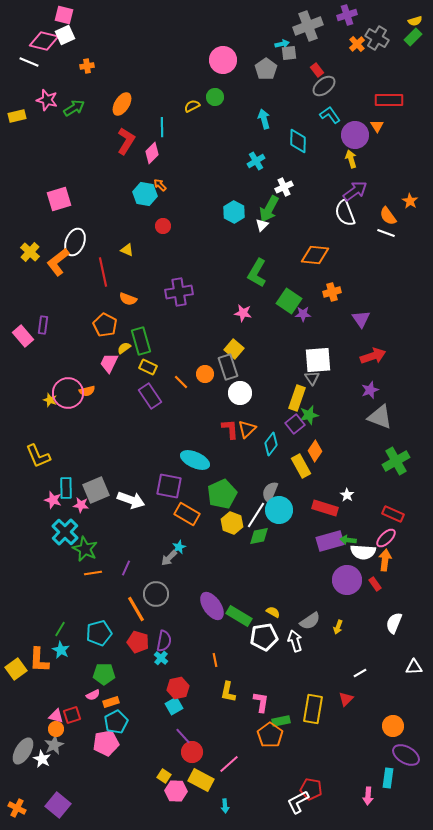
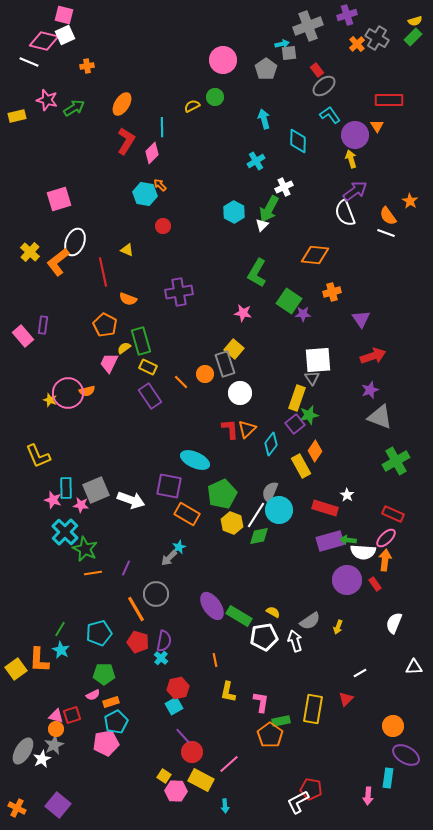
gray rectangle at (228, 367): moved 3 px left, 3 px up
white star at (42, 759): rotated 18 degrees clockwise
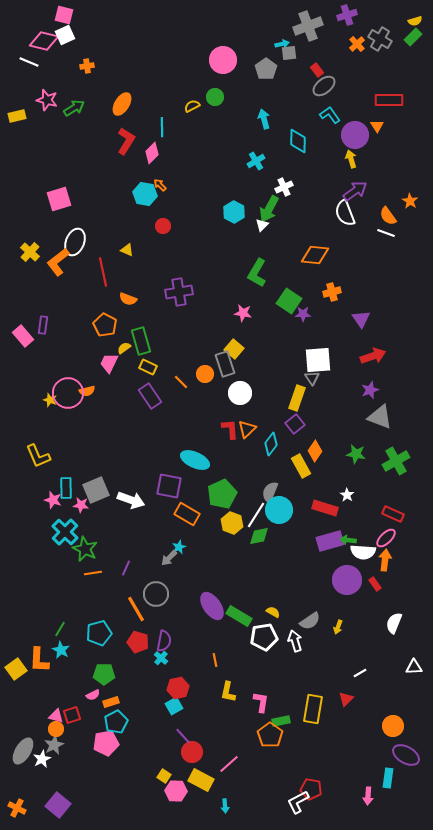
gray cross at (377, 38): moved 3 px right, 1 px down
green star at (309, 415): moved 47 px right, 39 px down; rotated 24 degrees clockwise
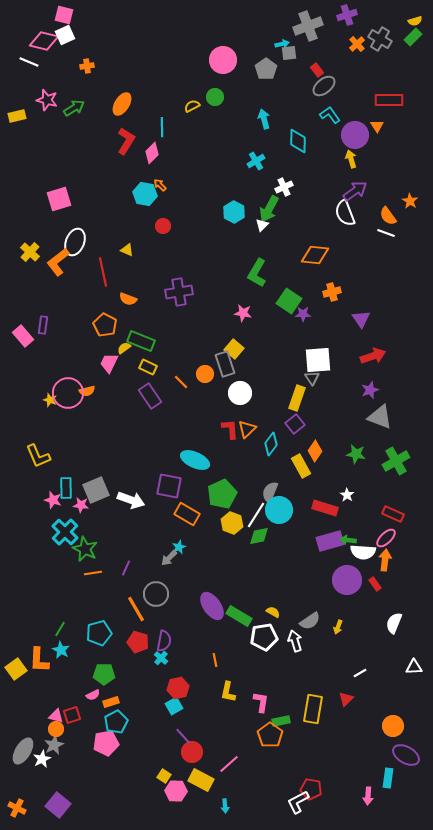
green rectangle at (141, 341): rotated 52 degrees counterclockwise
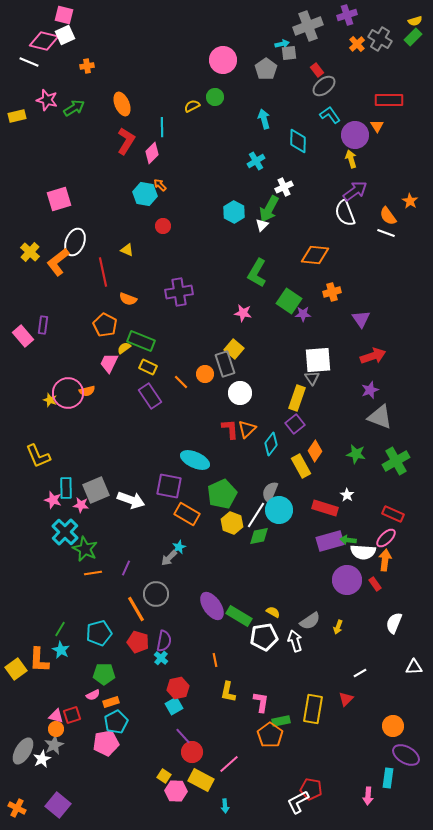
orange ellipse at (122, 104): rotated 55 degrees counterclockwise
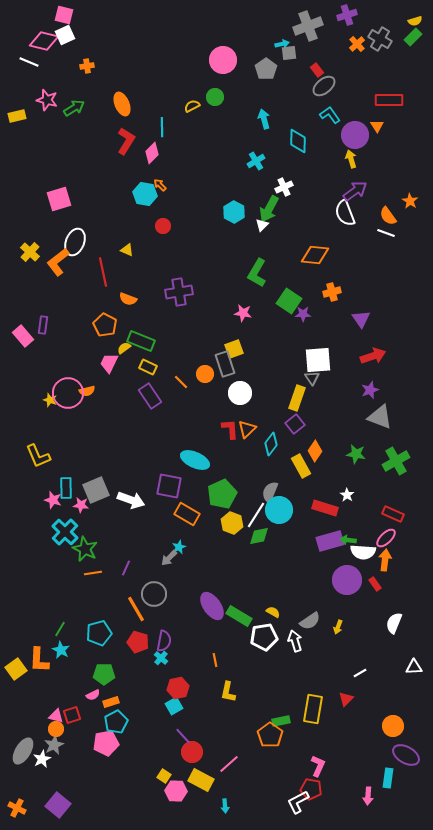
yellow square at (234, 349): rotated 30 degrees clockwise
gray circle at (156, 594): moved 2 px left
pink L-shape at (261, 702): moved 57 px right, 64 px down; rotated 15 degrees clockwise
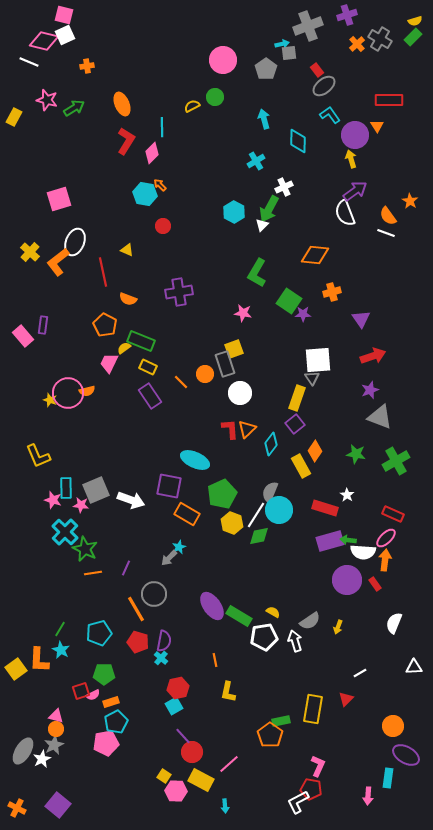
yellow rectangle at (17, 116): moved 3 px left, 1 px down; rotated 48 degrees counterclockwise
red square at (72, 715): moved 9 px right, 24 px up
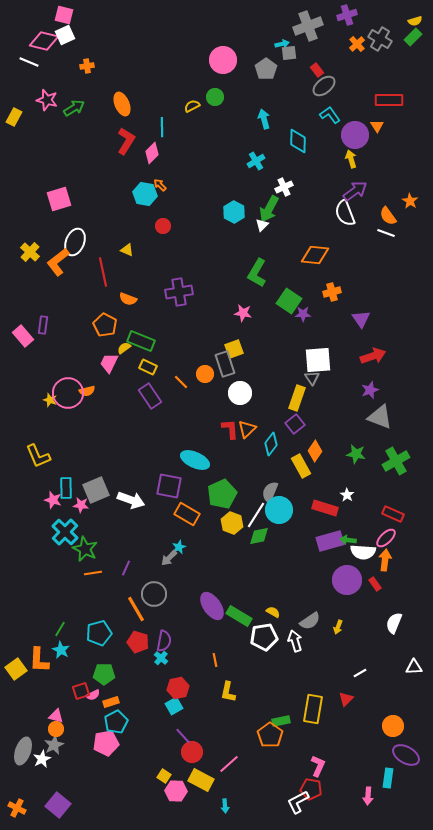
gray ellipse at (23, 751): rotated 12 degrees counterclockwise
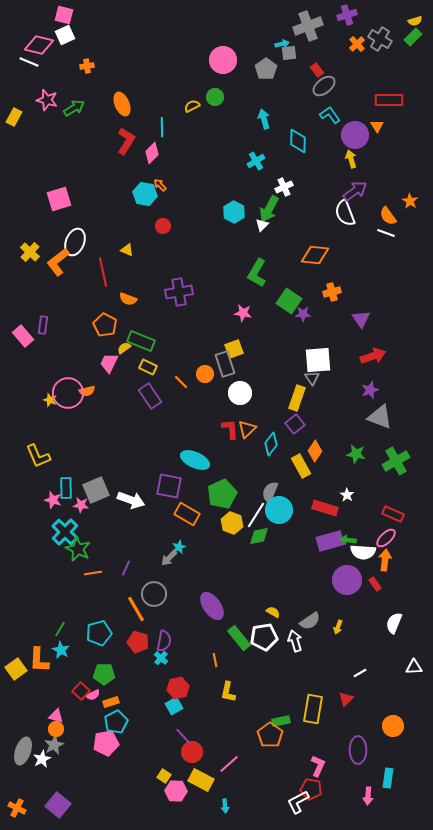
pink diamond at (44, 41): moved 5 px left, 4 px down
green star at (85, 549): moved 7 px left
green rectangle at (239, 616): moved 22 px down; rotated 20 degrees clockwise
red square at (81, 691): rotated 30 degrees counterclockwise
purple ellipse at (406, 755): moved 48 px left, 5 px up; rotated 60 degrees clockwise
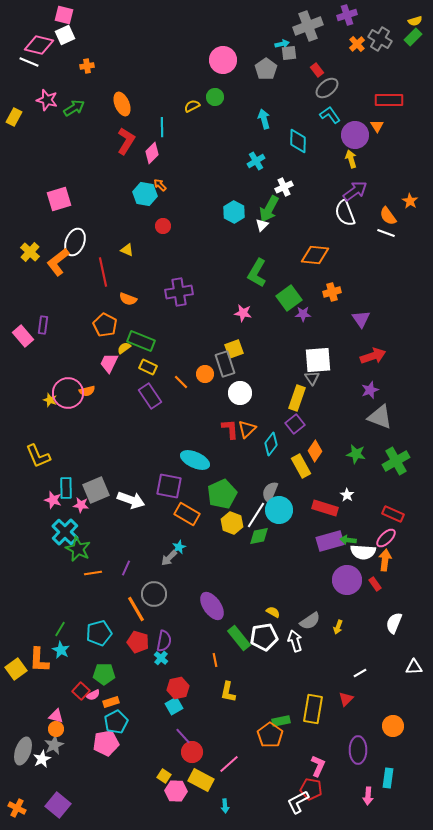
gray ellipse at (324, 86): moved 3 px right, 2 px down
green square at (289, 301): moved 3 px up; rotated 20 degrees clockwise
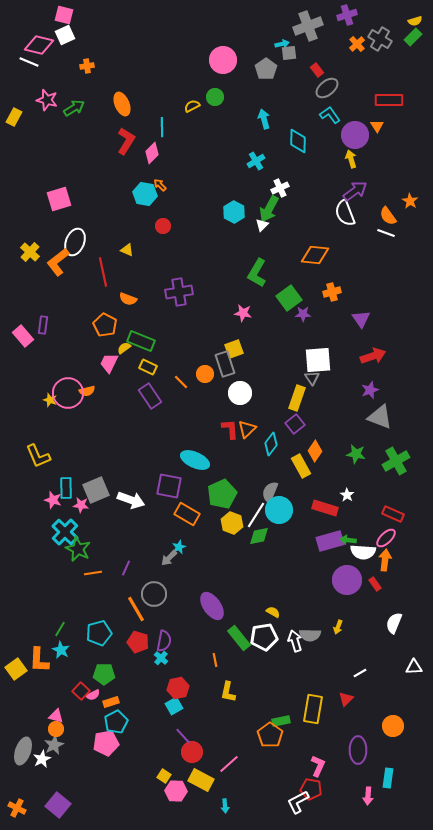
white cross at (284, 187): moved 4 px left, 1 px down
gray semicircle at (310, 621): moved 14 px down; rotated 35 degrees clockwise
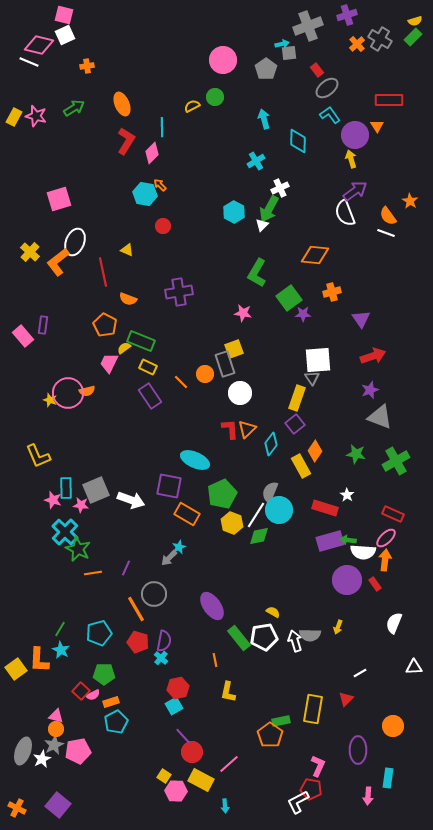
pink star at (47, 100): moved 11 px left, 16 px down
pink pentagon at (106, 743): moved 28 px left, 8 px down
